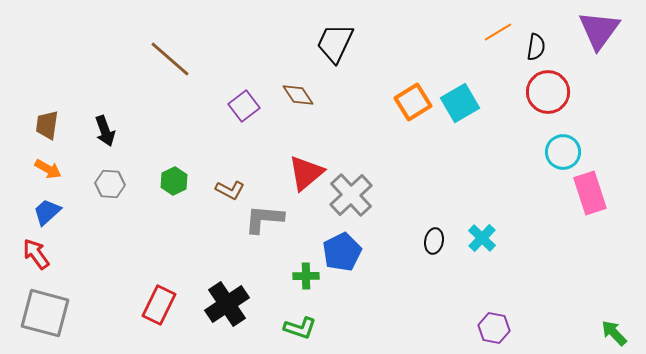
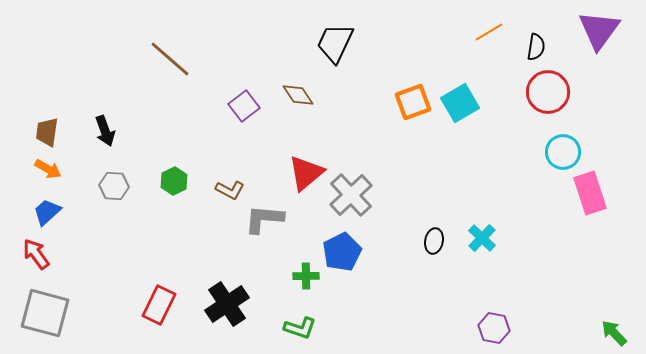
orange line: moved 9 px left
orange square: rotated 12 degrees clockwise
brown trapezoid: moved 7 px down
gray hexagon: moved 4 px right, 2 px down
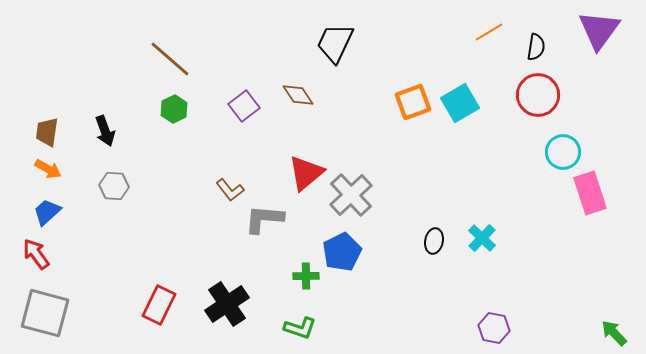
red circle: moved 10 px left, 3 px down
green hexagon: moved 72 px up
brown L-shape: rotated 24 degrees clockwise
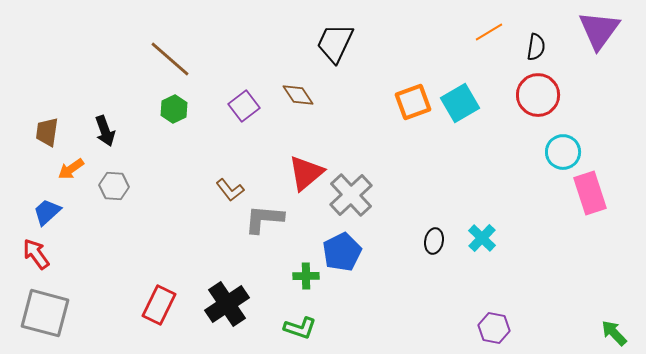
orange arrow: moved 23 px right; rotated 116 degrees clockwise
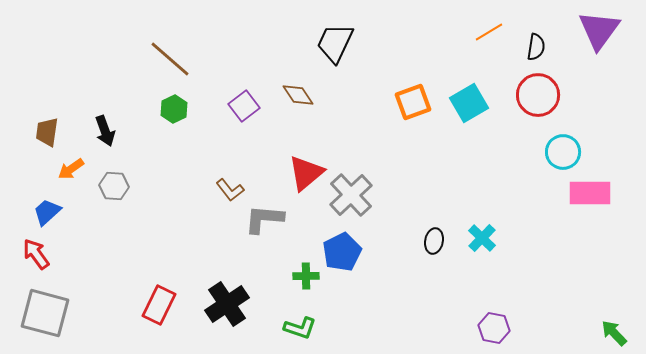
cyan square: moved 9 px right
pink rectangle: rotated 72 degrees counterclockwise
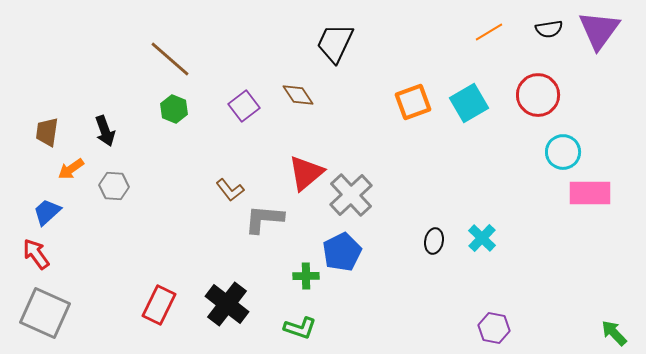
black semicircle: moved 13 px right, 18 px up; rotated 72 degrees clockwise
green hexagon: rotated 12 degrees counterclockwise
black cross: rotated 18 degrees counterclockwise
gray square: rotated 9 degrees clockwise
